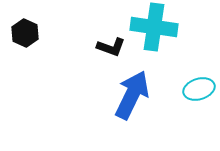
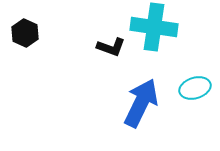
cyan ellipse: moved 4 px left, 1 px up
blue arrow: moved 9 px right, 8 px down
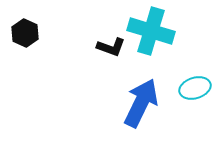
cyan cross: moved 3 px left, 4 px down; rotated 9 degrees clockwise
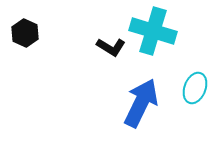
cyan cross: moved 2 px right
black L-shape: rotated 12 degrees clockwise
cyan ellipse: rotated 52 degrees counterclockwise
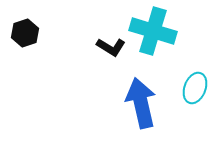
black hexagon: rotated 16 degrees clockwise
blue arrow: rotated 39 degrees counterclockwise
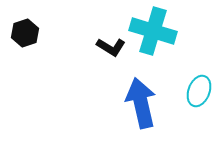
cyan ellipse: moved 4 px right, 3 px down
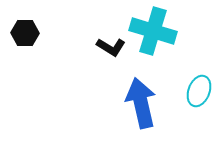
black hexagon: rotated 20 degrees clockwise
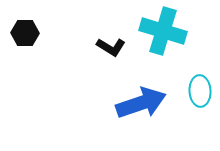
cyan cross: moved 10 px right
cyan ellipse: moved 1 px right; rotated 24 degrees counterclockwise
blue arrow: rotated 84 degrees clockwise
